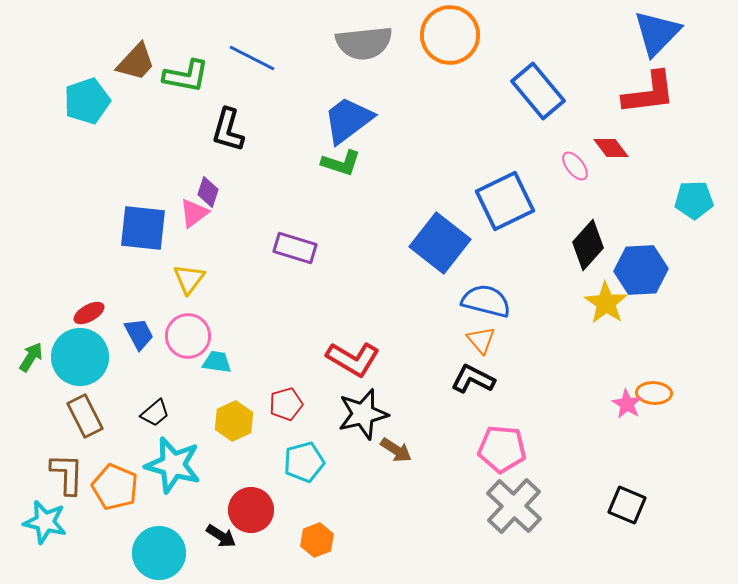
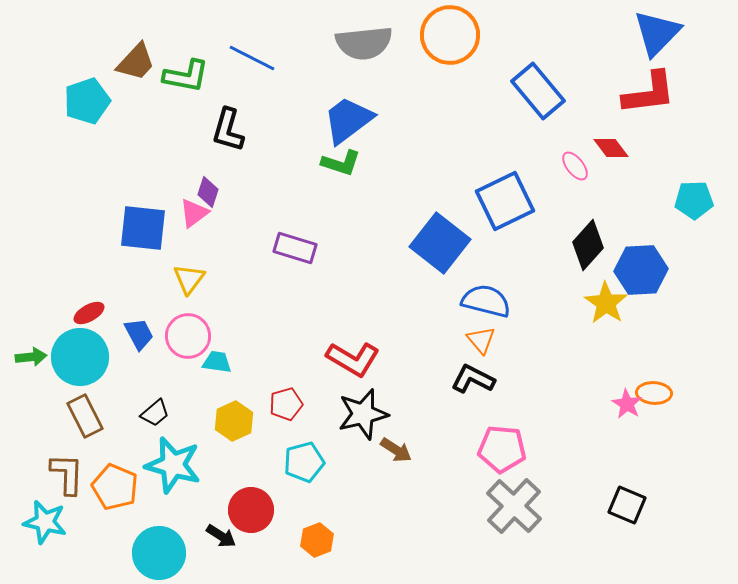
green arrow at (31, 357): rotated 52 degrees clockwise
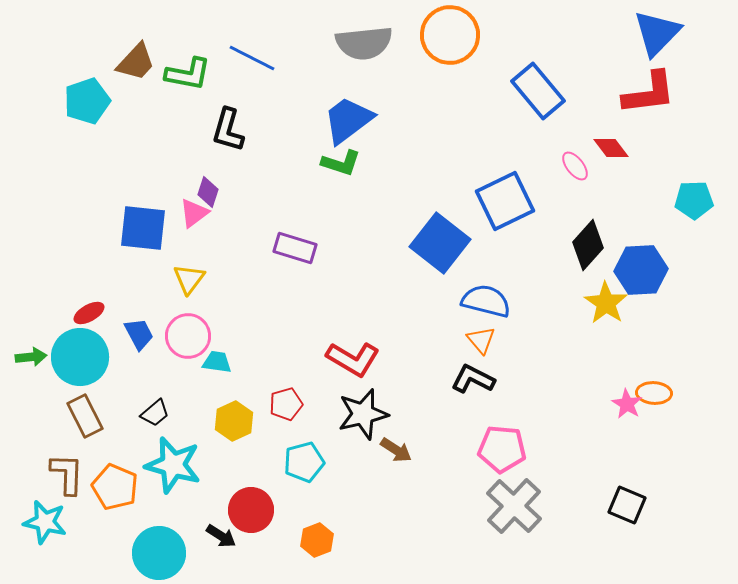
green L-shape at (186, 76): moved 2 px right, 2 px up
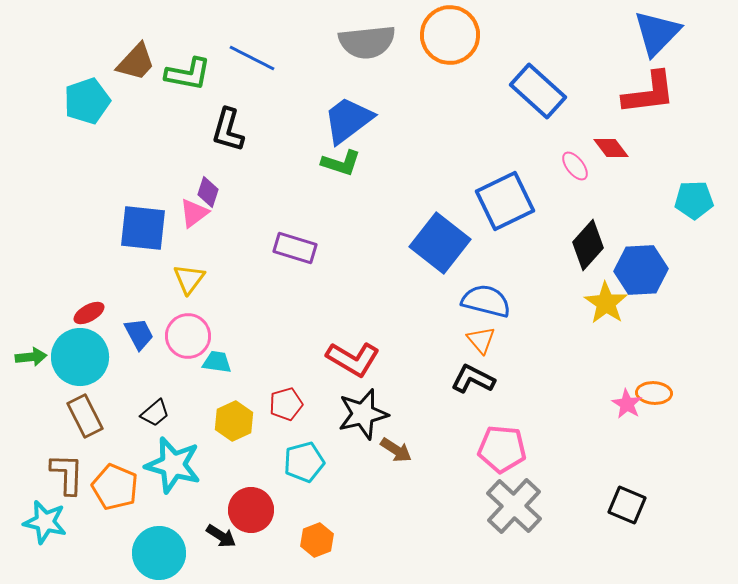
gray semicircle at (364, 43): moved 3 px right, 1 px up
blue rectangle at (538, 91): rotated 8 degrees counterclockwise
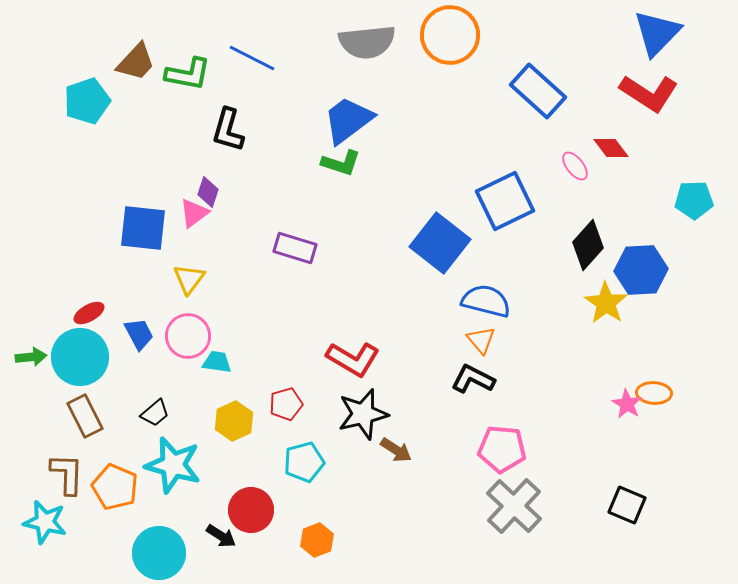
red L-shape at (649, 93): rotated 40 degrees clockwise
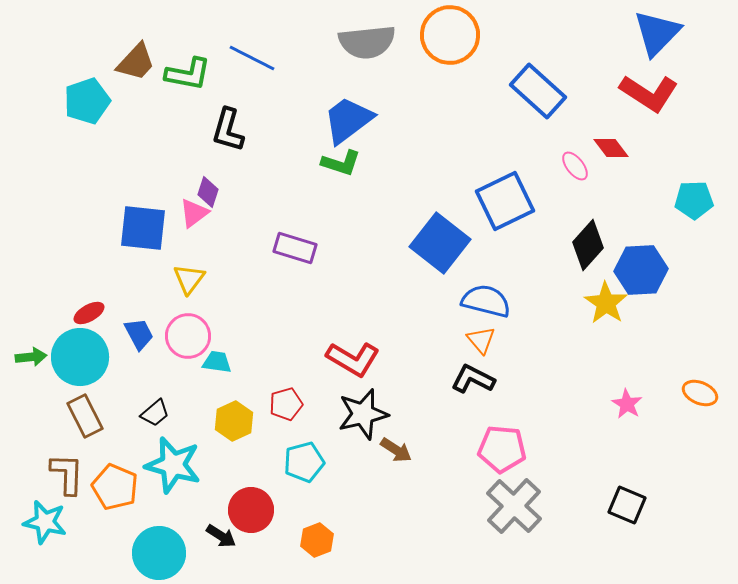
orange ellipse at (654, 393): moved 46 px right; rotated 20 degrees clockwise
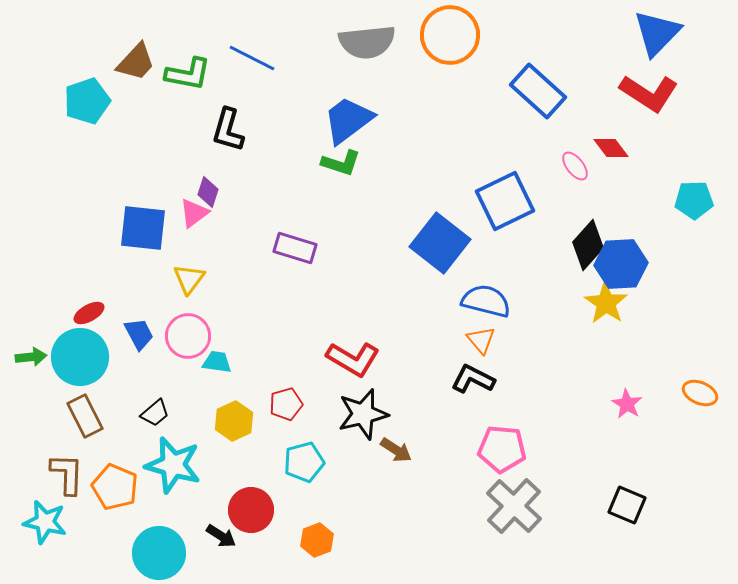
blue hexagon at (641, 270): moved 20 px left, 6 px up
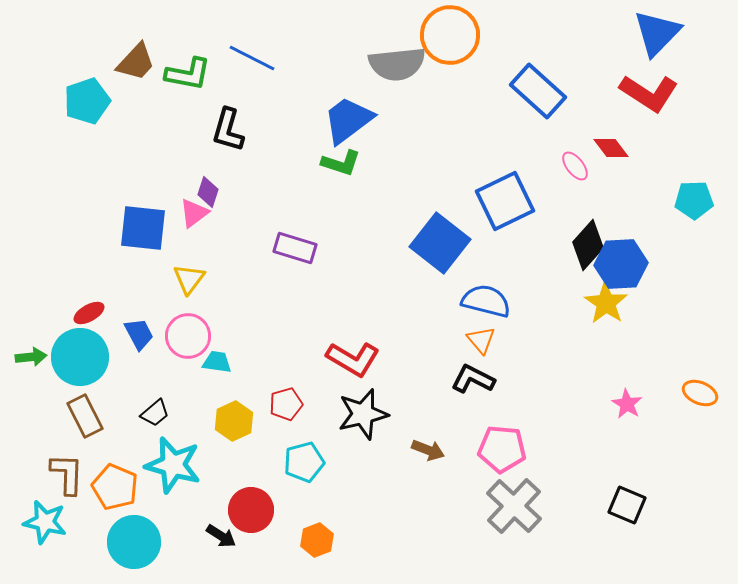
gray semicircle at (367, 42): moved 30 px right, 22 px down
brown arrow at (396, 450): moved 32 px right; rotated 12 degrees counterclockwise
cyan circle at (159, 553): moved 25 px left, 11 px up
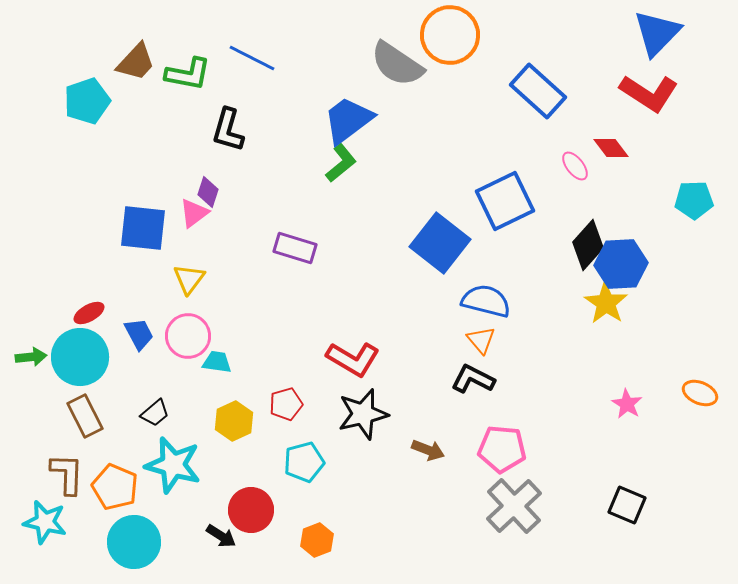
gray semicircle at (397, 64): rotated 40 degrees clockwise
green L-shape at (341, 163): rotated 57 degrees counterclockwise
gray cross at (514, 506): rotated 4 degrees clockwise
